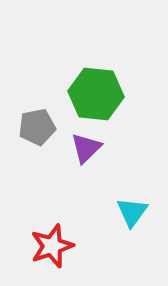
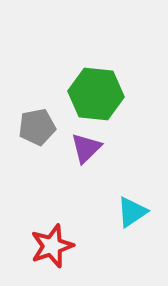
cyan triangle: rotated 20 degrees clockwise
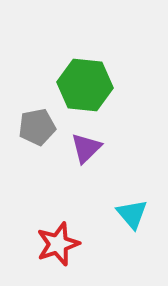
green hexagon: moved 11 px left, 9 px up
cyan triangle: moved 2 px down; rotated 36 degrees counterclockwise
red star: moved 6 px right, 2 px up
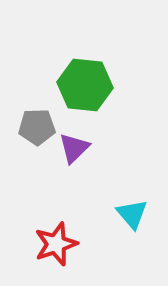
gray pentagon: rotated 9 degrees clockwise
purple triangle: moved 12 px left
red star: moved 2 px left
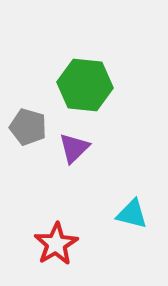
gray pentagon: moved 9 px left; rotated 18 degrees clockwise
cyan triangle: rotated 36 degrees counterclockwise
red star: rotated 12 degrees counterclockwise
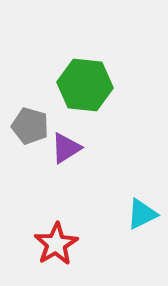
gray pentagon: moved 2 px right, 1 px up
purple triangle: moved 8 px left; rotated 12 degrees clockwise
cyan triangle: moved 10 px right; rotated 40 degrees counterclockwise
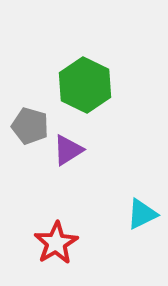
green hexagon: rotated 20 degrees clockwise
purple triangle: moved 2 px right, 2 px down
red star: moved 1 px up
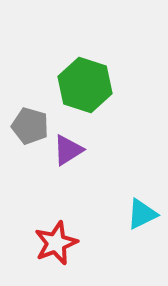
green hexagon: rotated 8 degrees counterclockwise
red star: rotated 9 degrees clockwise
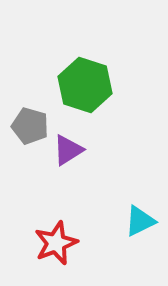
cyan triangle: moved 2 px left, 7 px down
